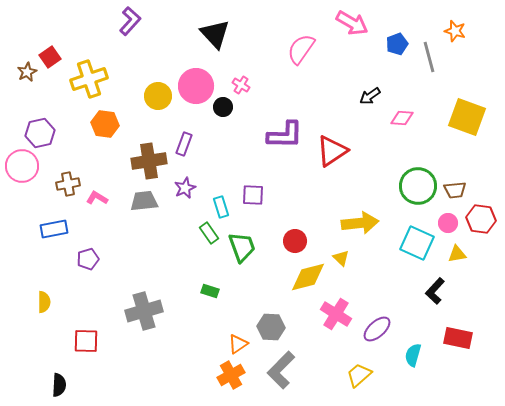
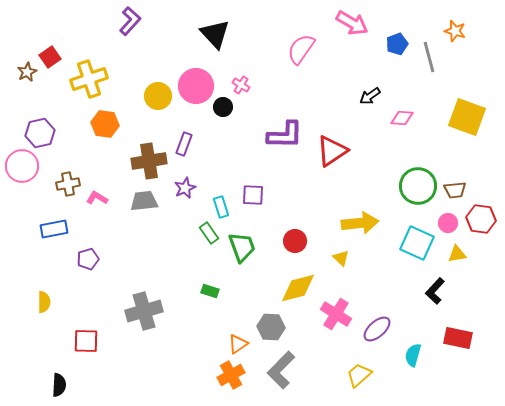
yellow diamond at (308, 277): moved 10 px left, 11 px down
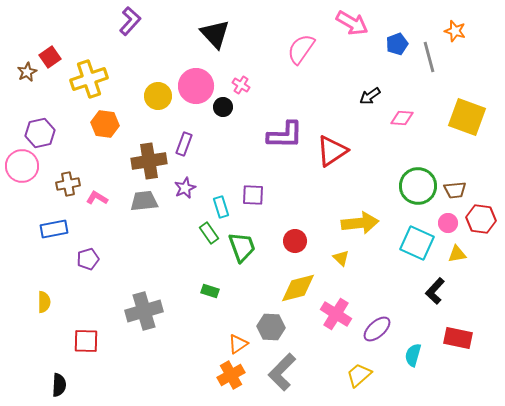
gray L-shape at (281, 370): moved 1 px right, 2 px down
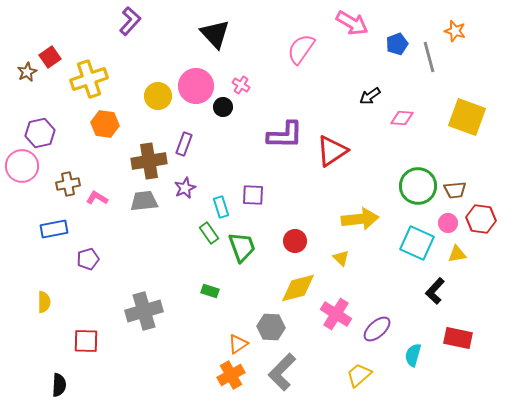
yellow arrow at (360, 223): moved 4 px up
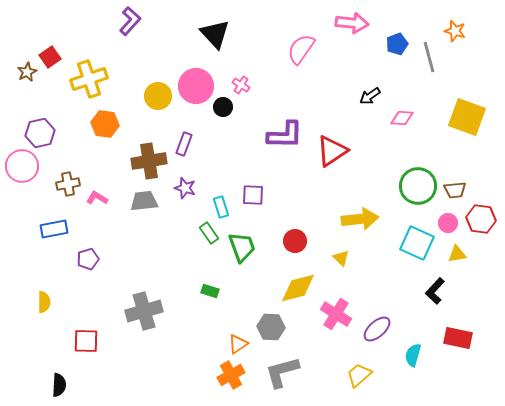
pink arrow at (352, 23): rotated 24 degrees counterclockwise
purple star at (185, 188): rotated 30 degrees counterclockwise
gray L-shape at (282, 372): rotated 30 degrees clockwise
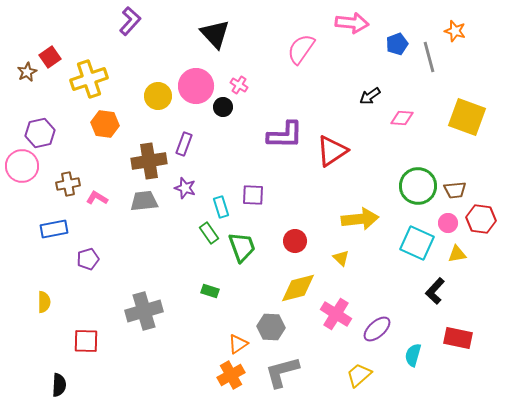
pink cross at (241, 85): moved 2 px left
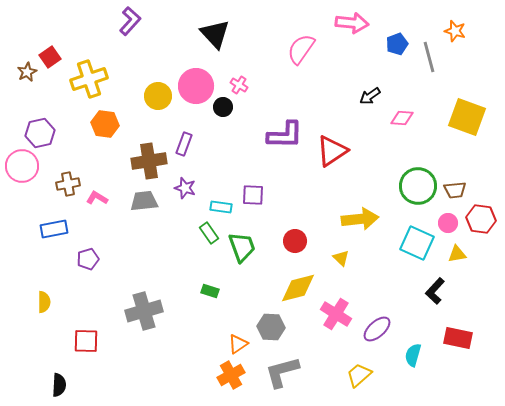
cyan rectangle at (221, 207): rotated 65 degrees counterclockwise
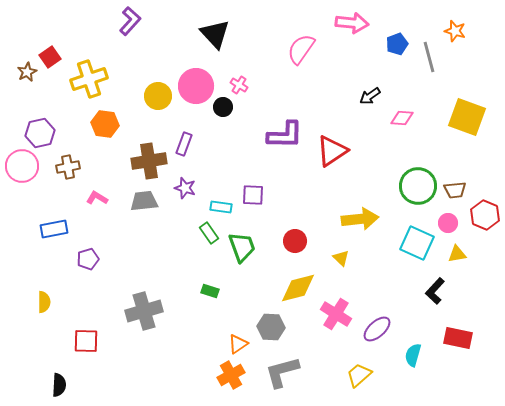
brown cross at (68, 184): moved 17 px up
red hexagon at (481, 219): moved 4 px right, 4 px up; rotated 16 degrees clockwise
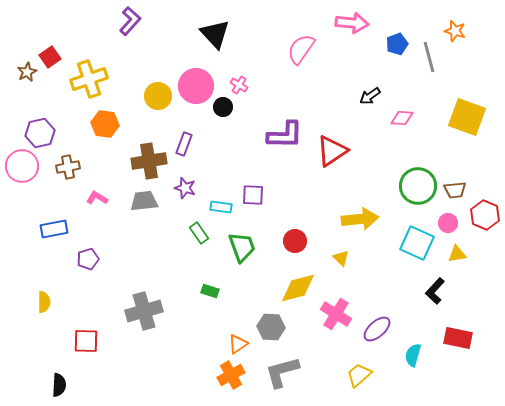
green rectangle at (209, 233): moved 10 px left
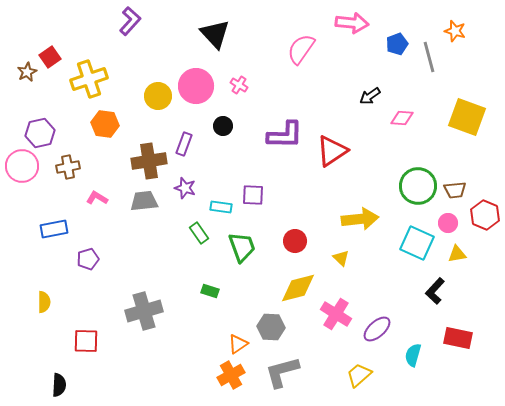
black circle at (223, 107): moved 19 px down
